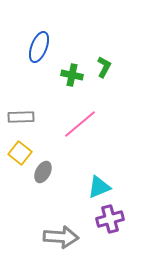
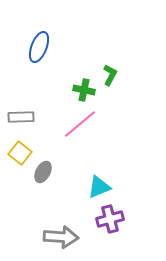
green L-shape: moved 6 px right, 8 px down
green cross: moved 12 px right, 15 px down
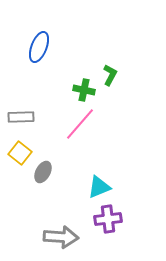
pink line: rotated 9 degrees counterclockwise
purple cross: moved 2 px left; rotated 8 degrees clockwise
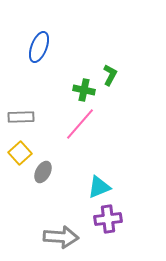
yellow square: rotated 10 degrees clockwise
